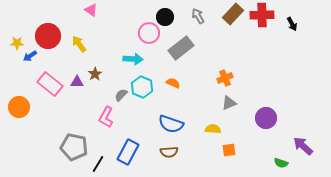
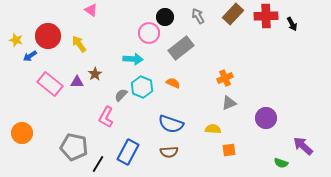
red cross: moved 4 px right, 1 px down
yellow star: moved 1 px left, 3 px up; rotated 16 degrees clockwise
orange circle: moved 3 px right, 26 px down
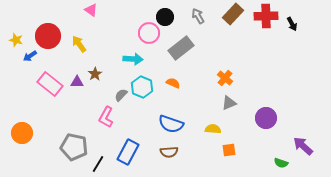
orange cross: rotated 28 degrees counterclockwise
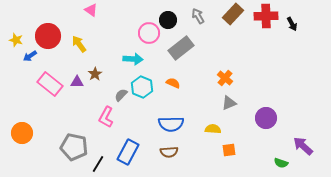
black circle: moved 3 px right, 3 px down
blue semicircle: rotated 20 degrees counterclockwise
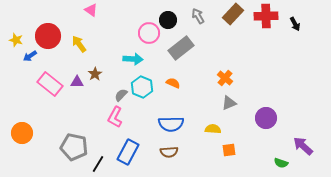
black arrow: moved 3 px right
pink L-shape: moved 9 px right
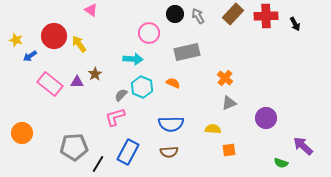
black circle: moved 7 px right, 6 px up
red circle: moved 6 px right
gray rectangle: moved 6 px right, 4 px down; rotated 25 degrees clockwise
pink L-shape: rotated 45 degrees clockwise
gray pentagon: rotated 16 degrees counterclockwise
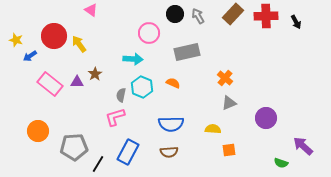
black arrow: moved 1 px right, 2 px up
gray semicircle: rotated 32 degrees counterclockwise
orange circle: moved 16 px right, 2 px up
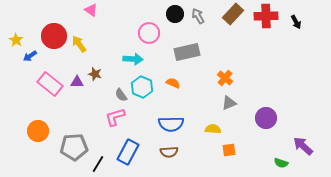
yellow star: rotated 16 degrees clockwise
brown star: rotated 24 degrees counterclockwise
gray semicircle: rotated 48 degrees counterclockwise
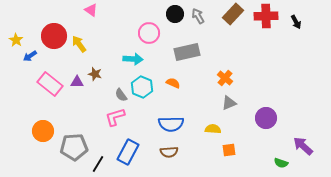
orange circle: moved 5 px right
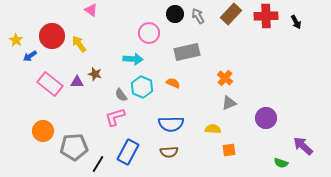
brown rectangle: moved 2 px left
red circle: moved 2 px left
